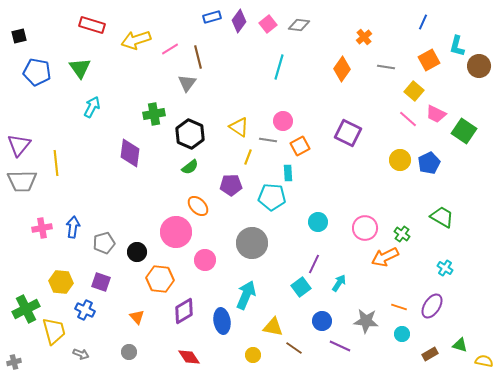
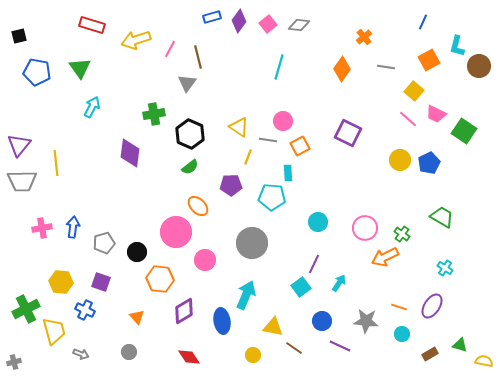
pink line at (170, 49): rotated 30 degrees counterclockwise
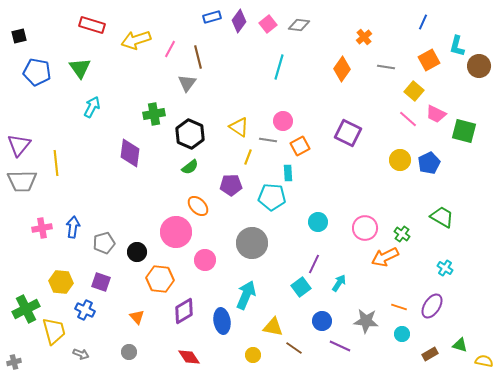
green square at (464, 131): rotated 20 degrees counterclockwise
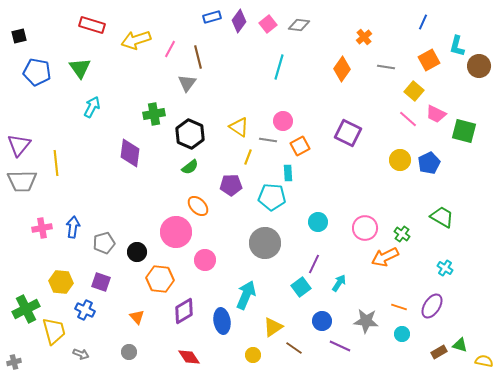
gray circle at (252, 243): moved 13 px right
yellow triangle at (273, 327): rotated 45 degrees counterclockwise
brown rectangle at (430, 354): moved 9 px right, 2 px up
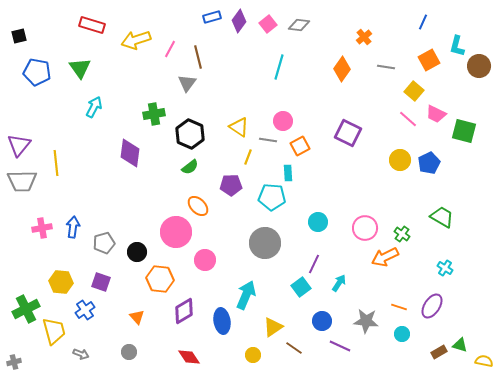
cyan arrow at (92, 107): moved 2 px right
blue cross at (85, 310): rotated 30 degrees clockwise
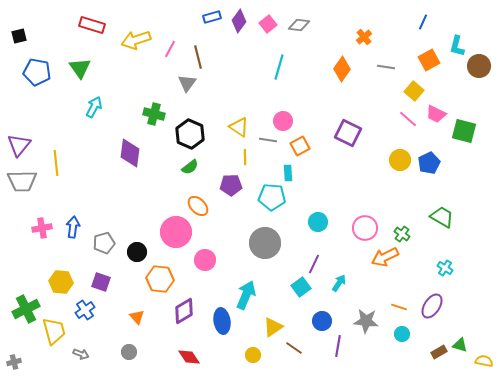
green cross at (154, 114): rotated 25 degrees clockwise
yellow line at (248, 157): moved 3 px left; rotated 21 degrees counterclockwise
purple line at (340, 346): moved 2 px left; rotated 75 degrees clockwise
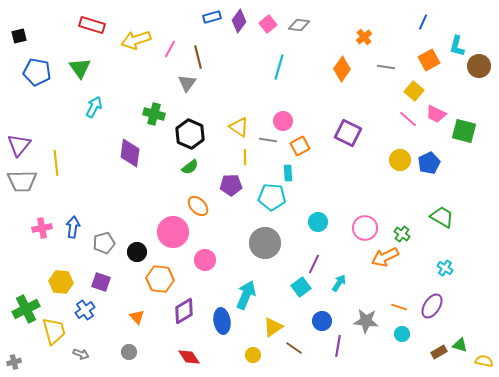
pink circle at (176, 232): moved 3 px left
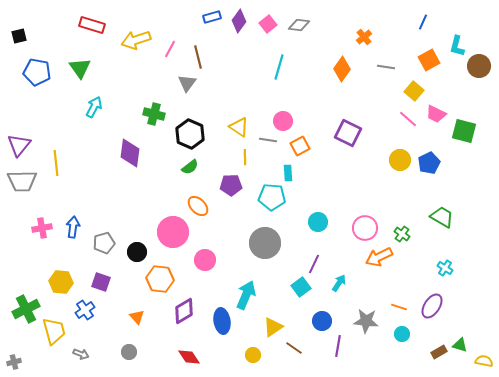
orange arrow at (385, 257): moved 6 px left
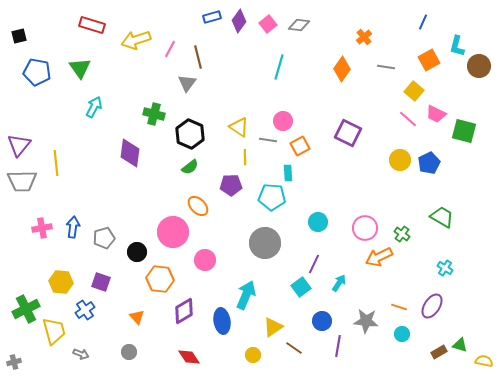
gray pentagon at (104, 243): moved 5 px up
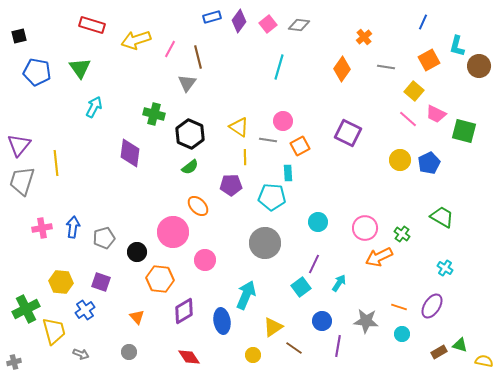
gray trapezoid at (22, 181): rotated 108 degrees clockwise
